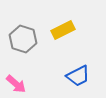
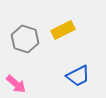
gray hexagon: moved 2 px right
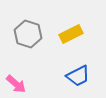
yellow rectangle: moved 8 px right, 4 px down
gray hexagon: moved 3 px right, 5 px up
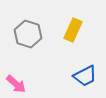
yellow rectangle: moved 2 px right, 4 px up; rotated 40 degrees counterclockwise
blue trapezoid: moved 7 px right
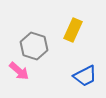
gray hexagon: moved 6 px right, 12 px down
pink arrow: moved 3 px right, 13 px up
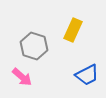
pink arrow: moved 3 px right, 6 px down
blue trapezoid: moved 2 px right, 1 px up
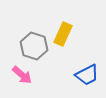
yellow rectangle: moved 10 px left, 4 px down
pink arrow: moved 2 px up
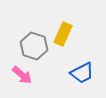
blue trapezoid: moved 5 px left, 2 px up
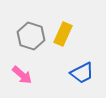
gray hexagon: moved 3 px left, 10 px up
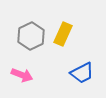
gray hexagon: rotated 16 degrees clockwise
pink arrow: rotated 20 degrees counterclockwise
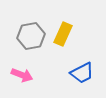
gray hexagon: rotated 16 degrees clockwise
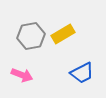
yellow rectangle: rotated 35 degrees clockwise
